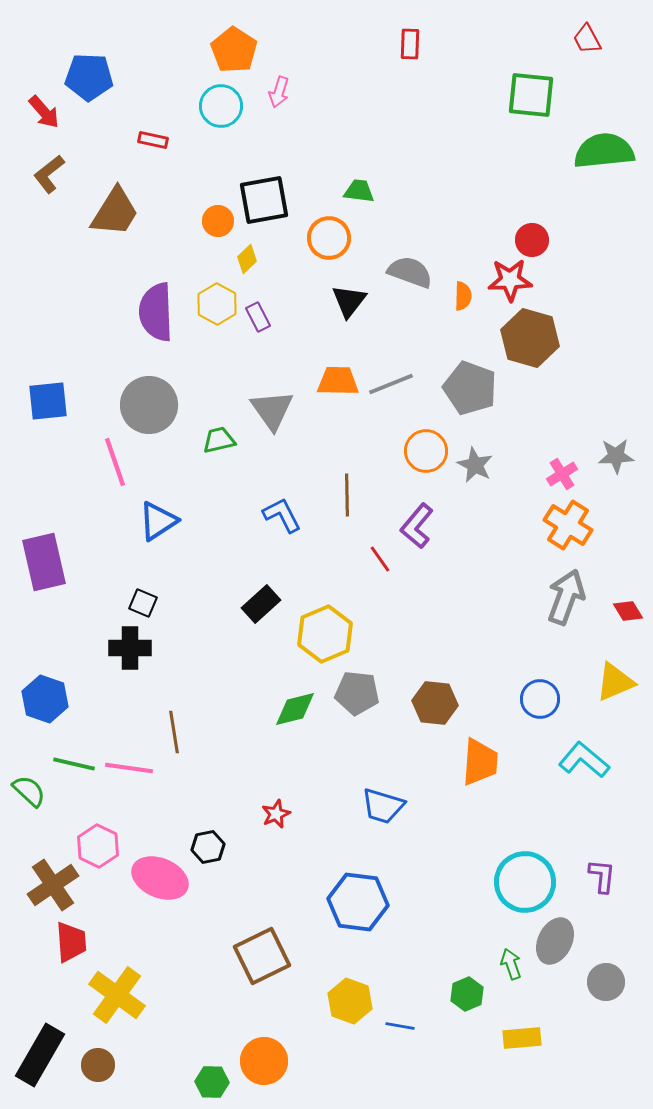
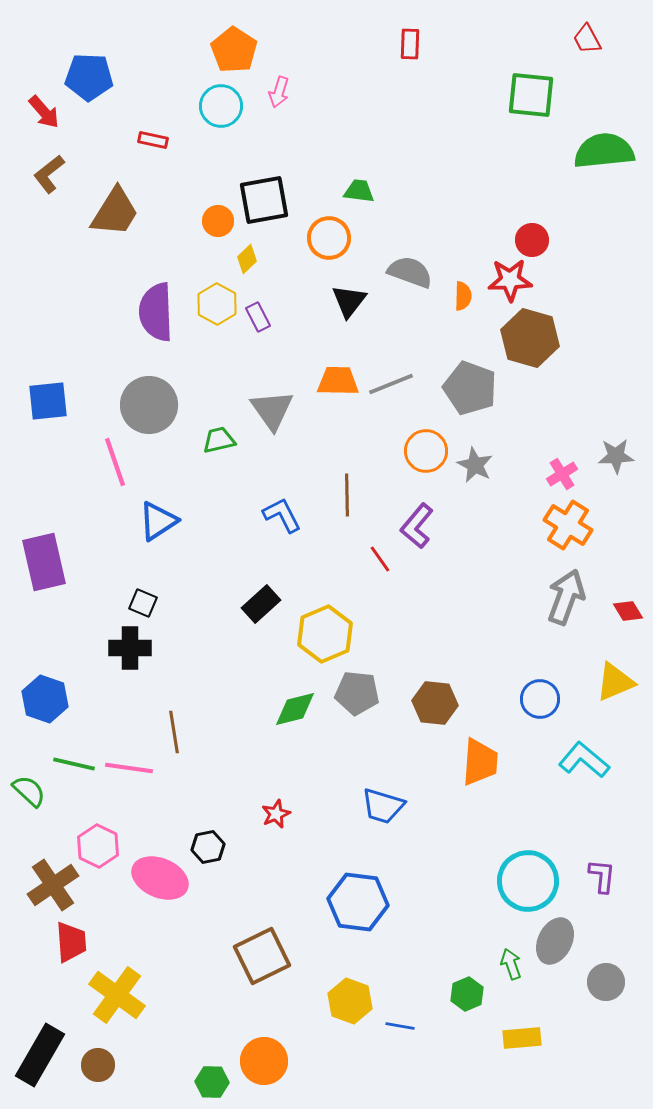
cyan circle at (525, 882): moved 3 px right, 1 px up
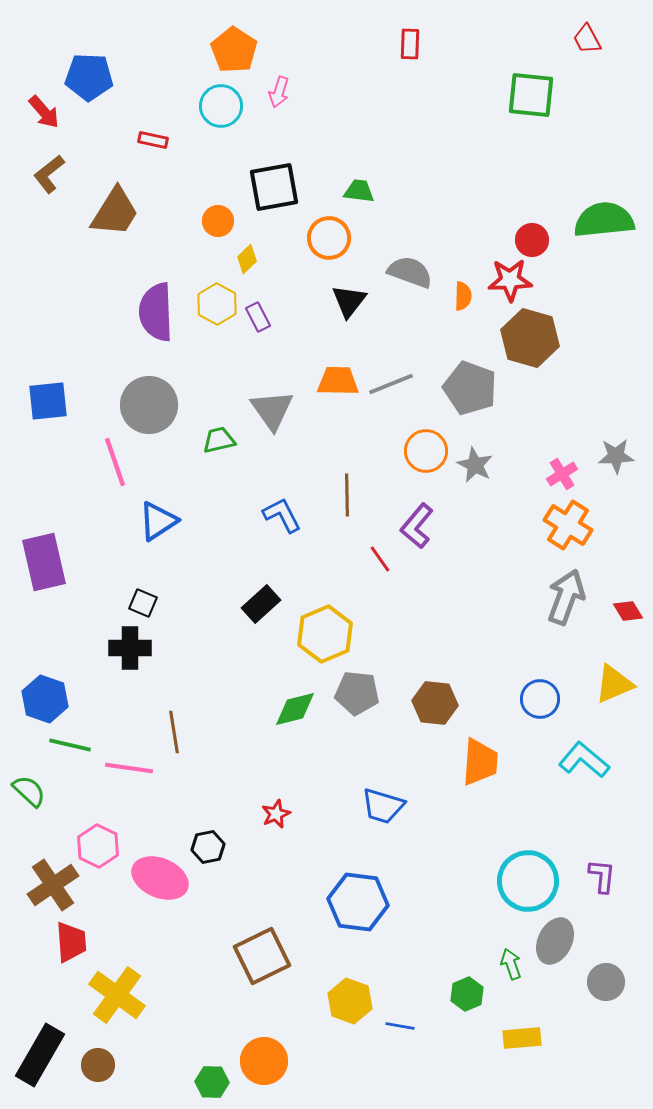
green semicircle at (604, 151): moved 69 px down
black square at (264, 200): moved 10 px right, 13 px up
yellow triangle at (615, 682): moved 1 px left, 2 px down
green line at (74, 764): moved 4 px left, 19 px up
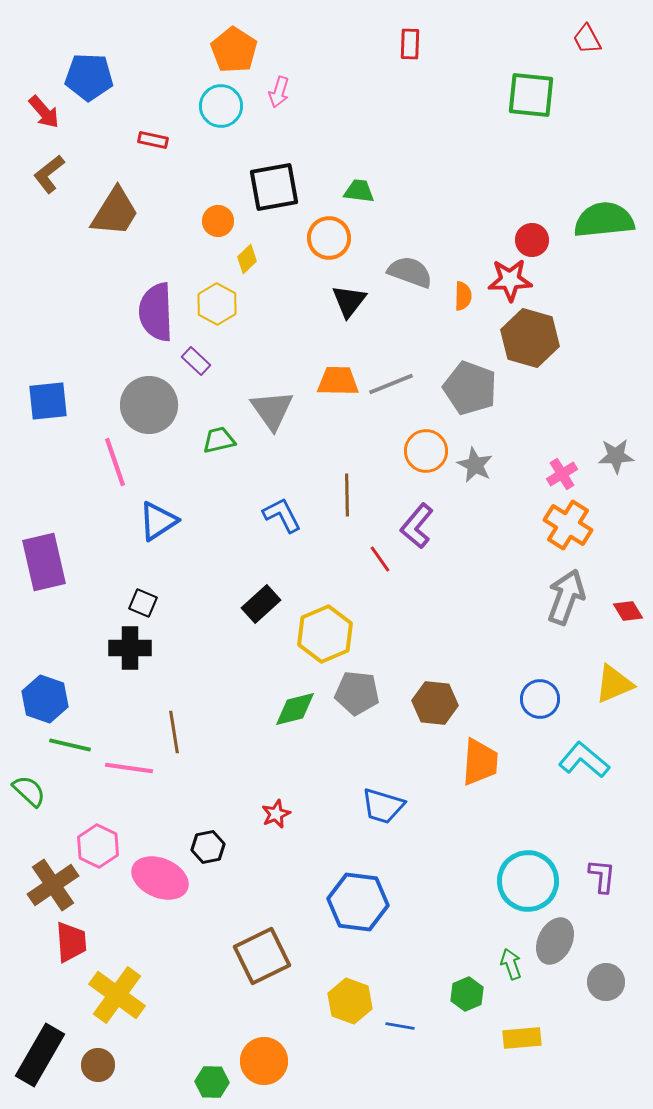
purple rectangle at (258, 317): moved 62 px left, 44 px down; rotated 20 degrees counterclockwise
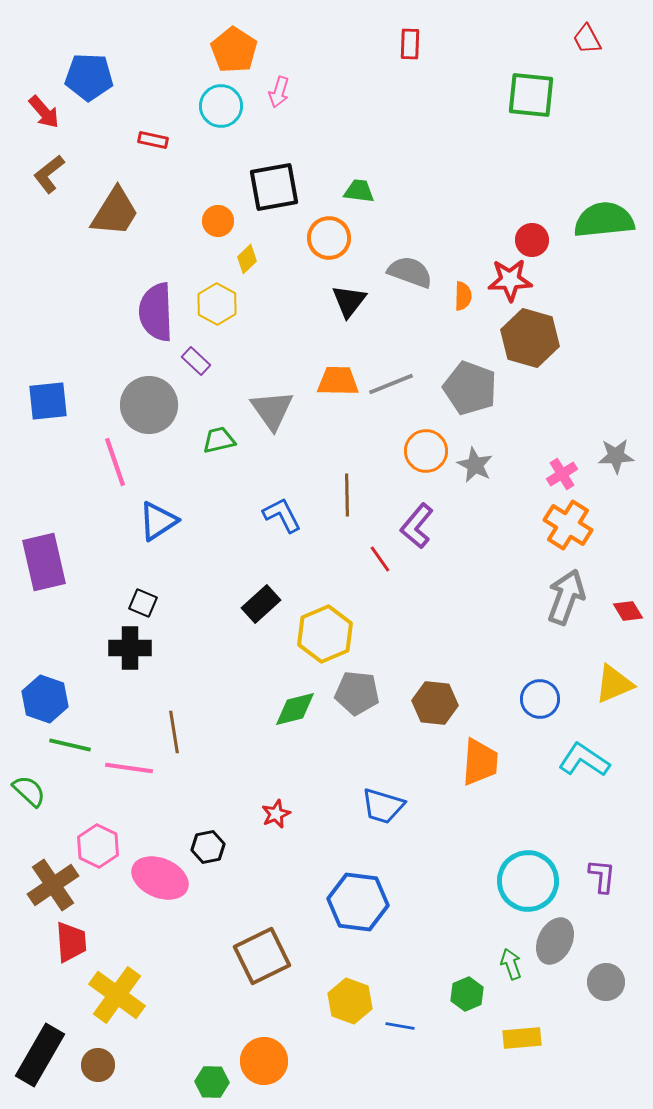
cyan L-shape at (584, 760): rotated 6 degrees counterclockwise
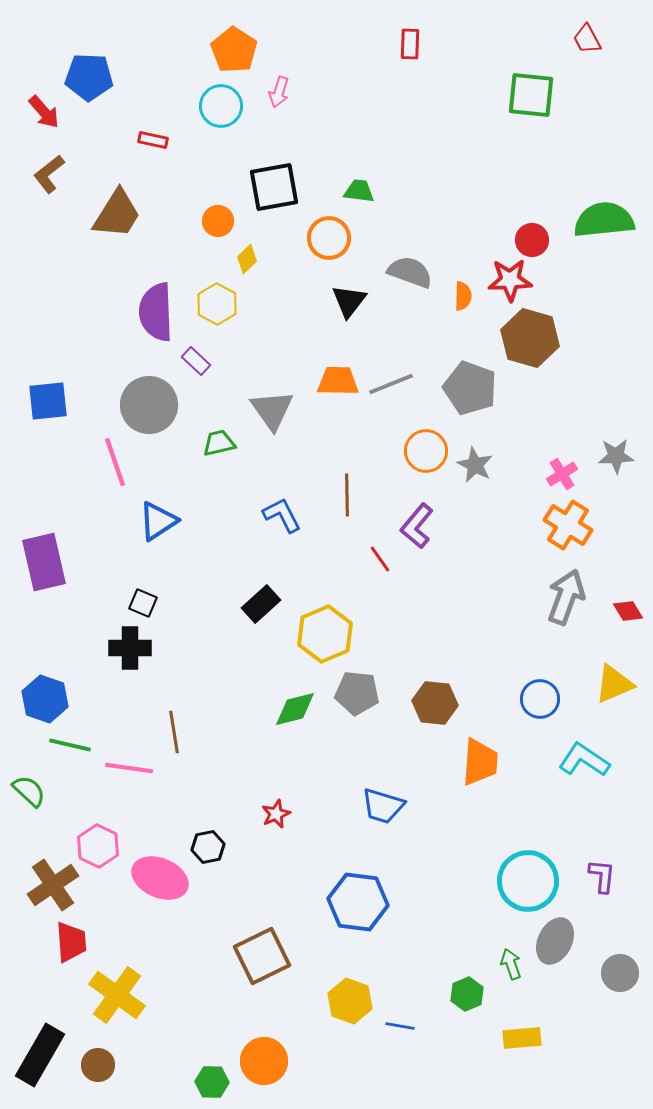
brown trapezoid at (115, 212): moved 2 px right, 2 px down
green trapezoid at (219, 440): moved 3 px down
gray circle at (606, 982): moved 14 px right, 9 px up
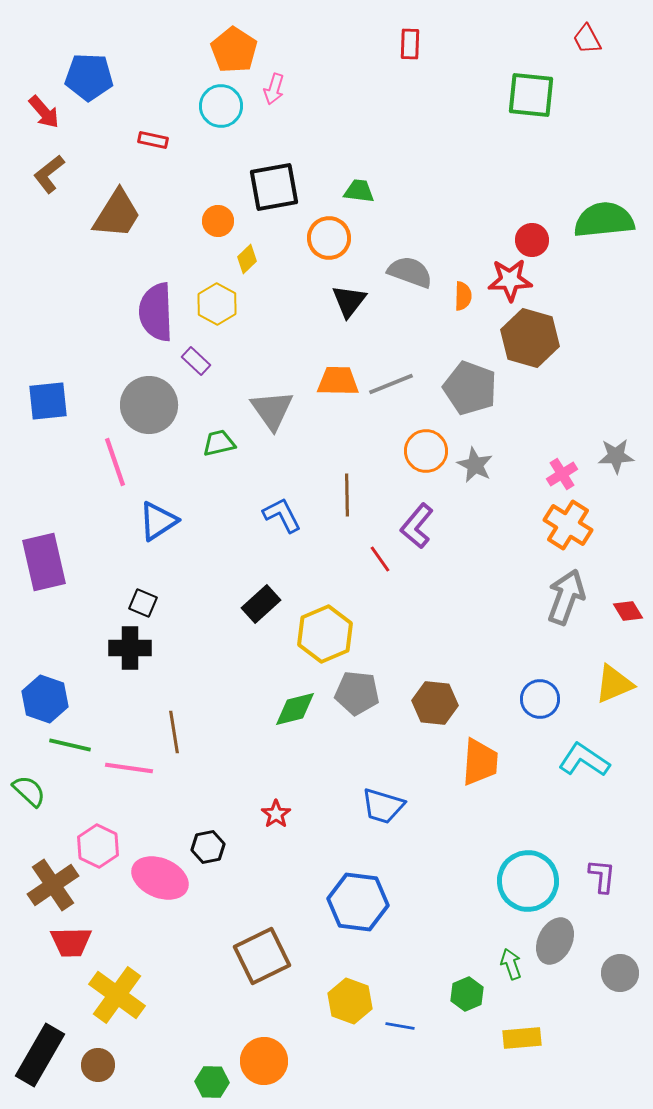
pink arrow at (279, 92): moved 5 px left, 3 px up
red star at (276, 814): rotated 12 degrees counterclockwise
red trapezoid at (71, 942): rotated 93 degrees clockwise
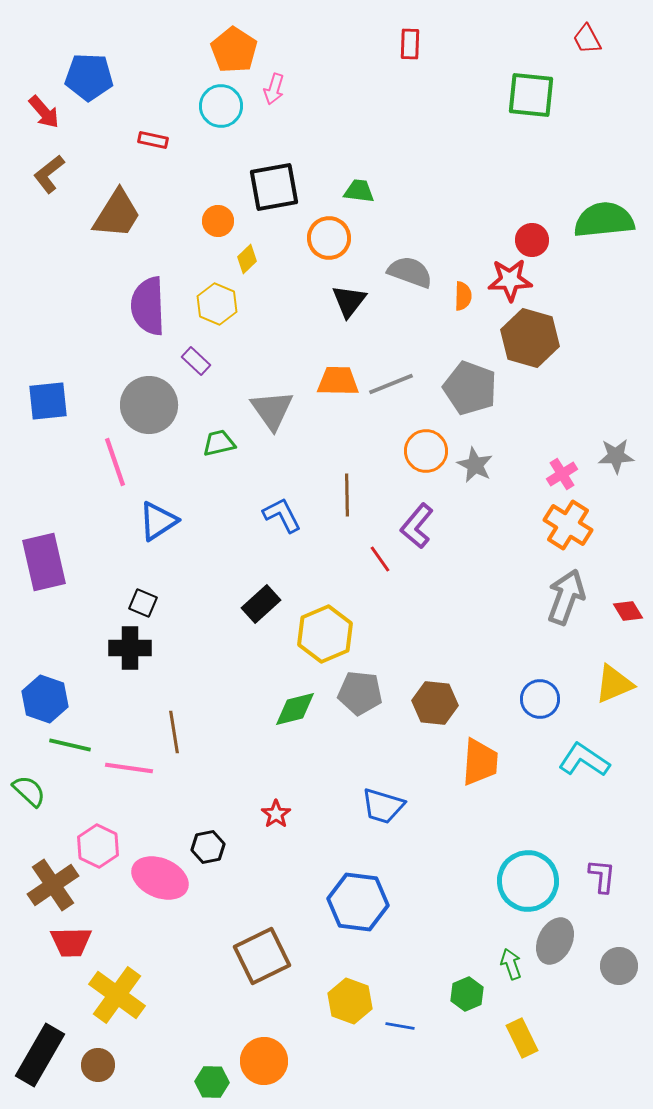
yellow hexagon at (217, 304): rotated 6 degrees counterclockwise
purple semicircle at (156, 312): moved 8 px left, 6 px up
gray pentagon at (357, 693): moved 3 px right
gray circle at (620, 973): moved 1 px left, 7 px up
yellow rectangle at (522, 1038): rotated 69 degrees clockwise
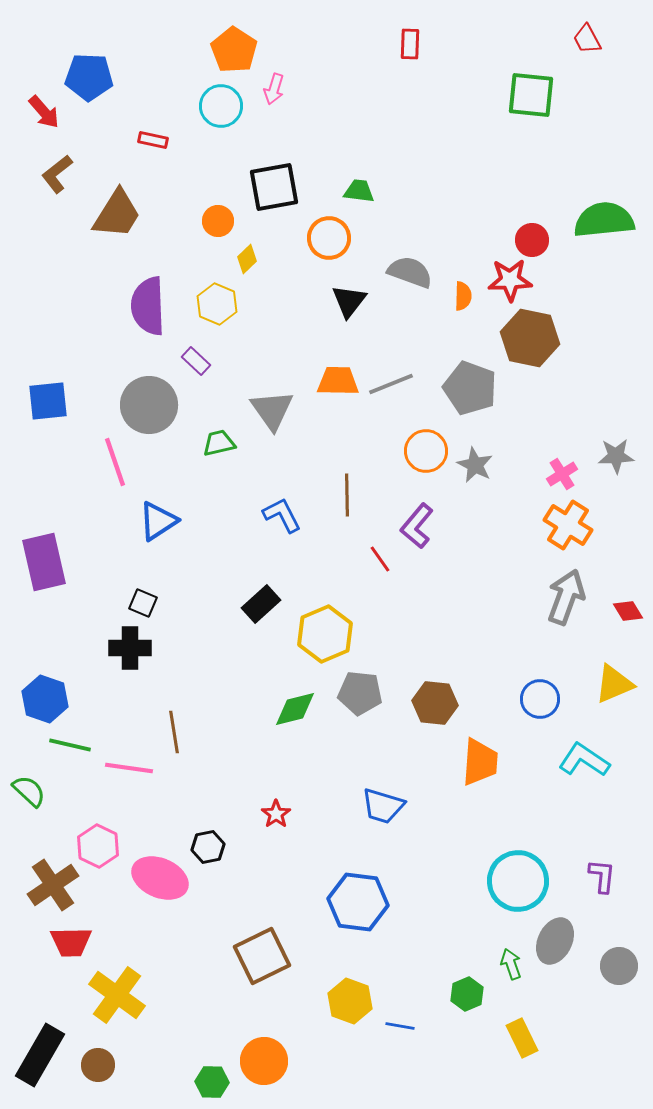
brown L-shape at (49, 174): moved 8 px right
brown hexagon at (530, 338): rotated 4 degrees counterclockwise
cyan circle at (528, 881): moved 10 px left
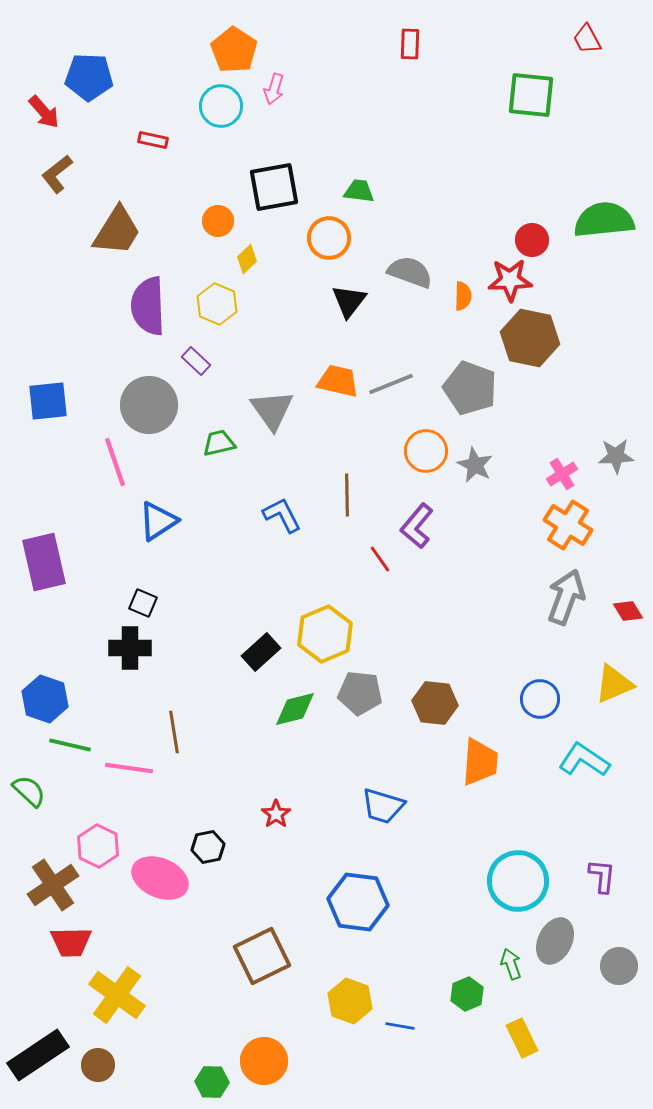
brown trapezoid at (117, 214): moved 17 px down
orange trapezoid at (338, 381): rotated 12 degrees clockwise
black rectangle at (261, 604): moved 48 px down
black rectangle at (40, 1055): moved 2 px left; rotated 26 degrees clockwise
